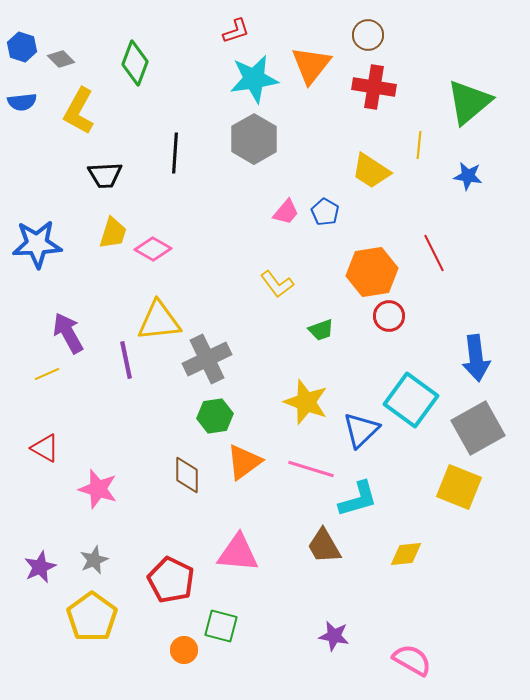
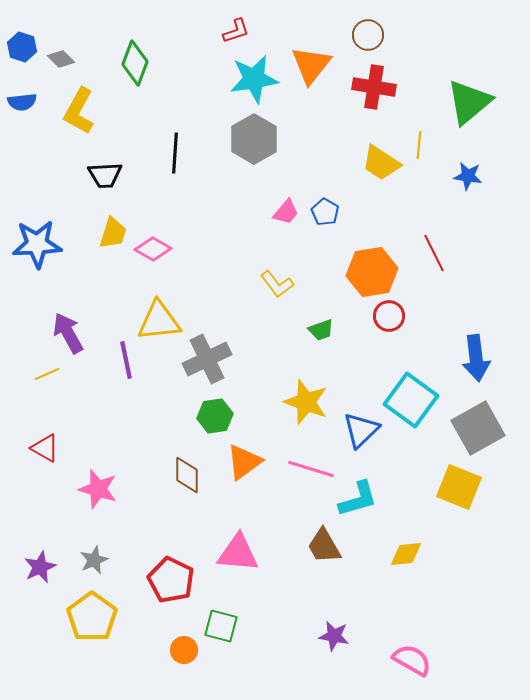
yellow trapezoid at (371, 171): moved 10 px right, 8 px up
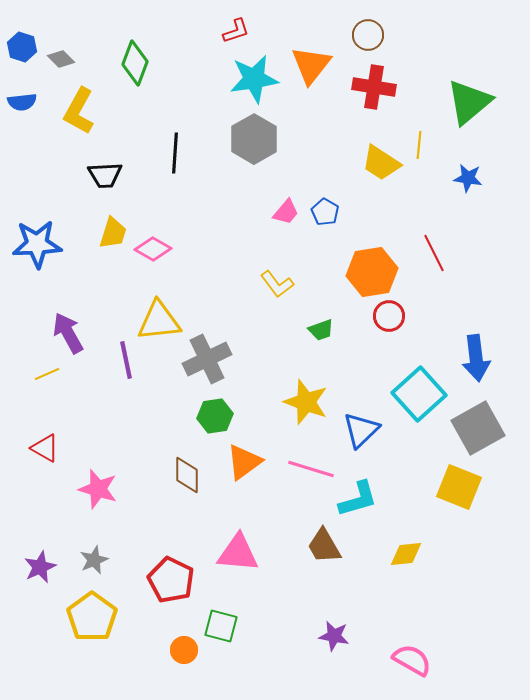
blue star at (468, 176): moved 2 px down
cyan square at (411, 400): moved 8 px right, 6 px up; rotated 12 degrees clockwise
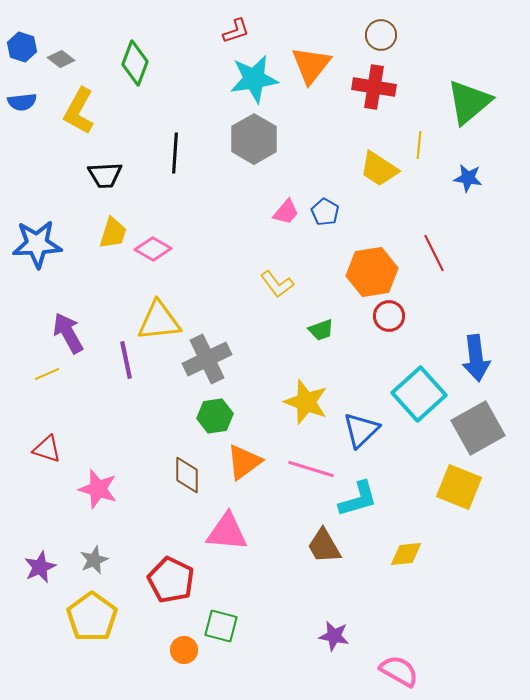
brown circle at (368, 35): moved 13 px right
gray diamond at (61, 59): rotated 8 degrees counterclockwise
yellow trapezoid at (381, 163): moved 2 px left, 6 px down
red triangle at (45, 448): moved 2 px right, 1 px down; rotated 12 degrees counterclockwise
pink triangle at (238, 553): moved 11 px left, 21 px up
pink semicircle at (412, 660): moved 13 px left, 11 px down
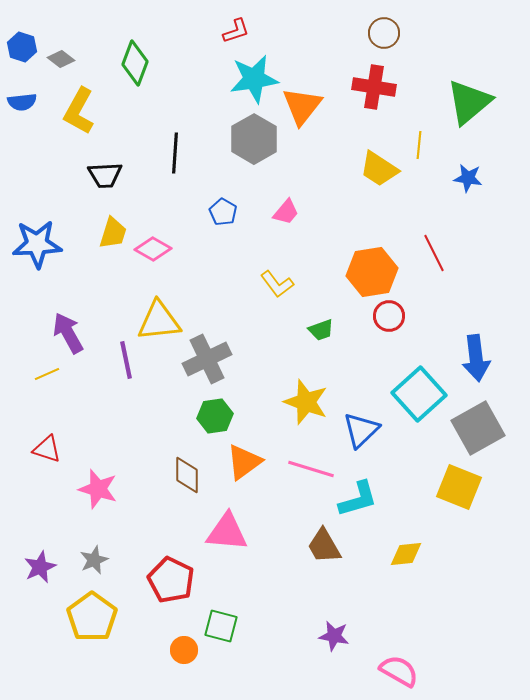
brown circle at (381, 35): moved 3 px right, 2 px up
orange triangle at (311, 65): moved 9 px left, 41 px down
blue pentagon at (325, 212): moved 102 px left
